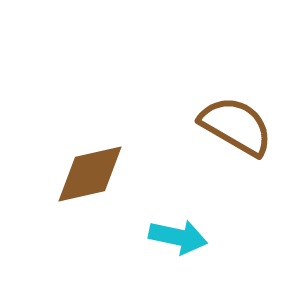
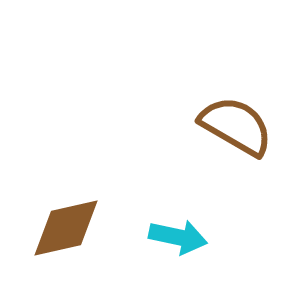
brown diamond: moved 24 px left, 54 px down
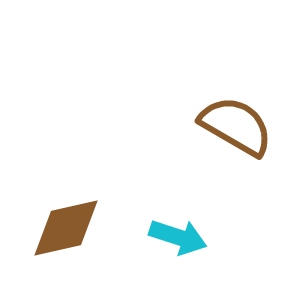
cyan arrow: rotated 6 degrees clockwise
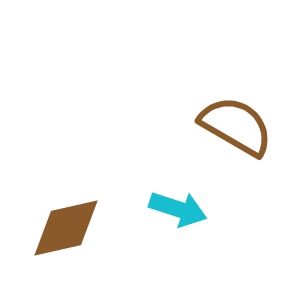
cyan arrow: moved 28 px up
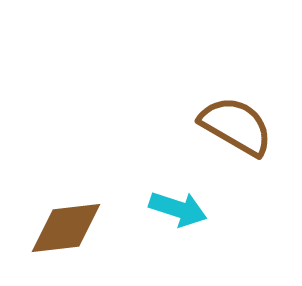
brown diamond: rotated 6 degrees clockwise
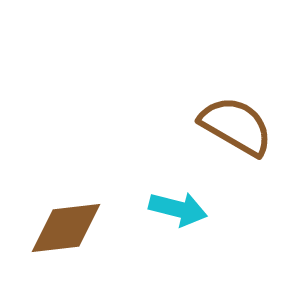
cyan arrow: rotated 4 degrees counterclockwise
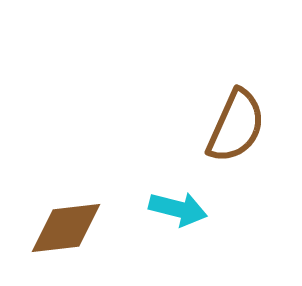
brown semicircle: rotated 84 degrees clockwise
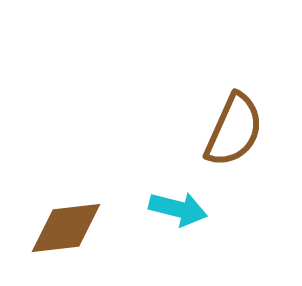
brown semicircle: moved 2 px left, 4 px down
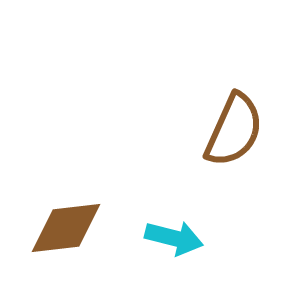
cyan arrow: moved 4 px left, 29 px down
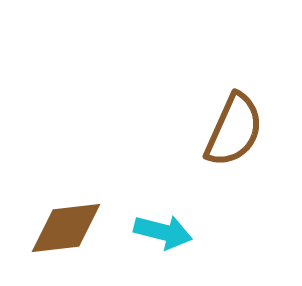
cyan arrow: moved 11 px left, 6 px up
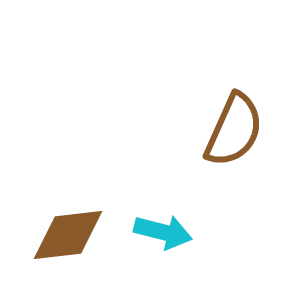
brown diamond: moved 2 px right, 7 px down
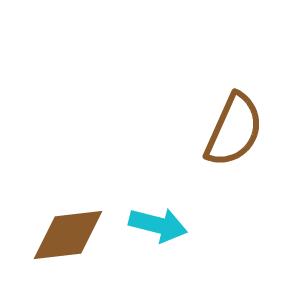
cyan arrow: moved 5 px left, 7 px up
